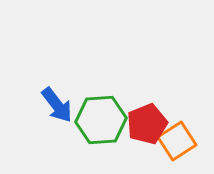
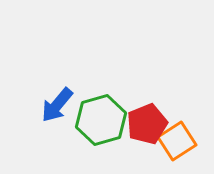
blue arrow: rotated 78 degrees clockwise
green hexagon: rotated 12 degrees counterclockwise
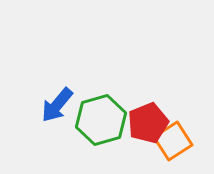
red pentagon: moved 1 px right, 1 px up
orange square: moved 4 px left
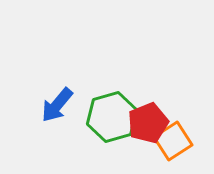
green hexagon: moved 11 px right, 3 px up
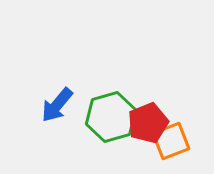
green hexagon: moved 1 px left
orange square: moved 2 px left; rotated 12 degrees clockwise
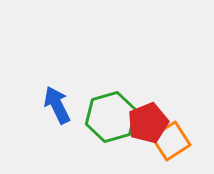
blue arrow: rotated 114 degrees clockwise
orange square: rotated 12 degrees counterclockwise
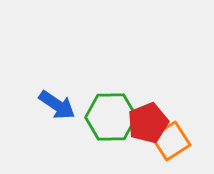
blue arrow: rotated 150 degrees clockwise
green hexagon: rotated 15 degrees clockwise
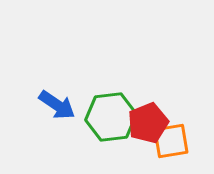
green hexagon: rotated 6 degrees counterclockwise
orange square: rotated 24 degrees clockwise
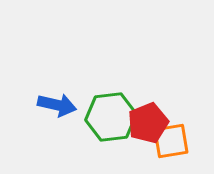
blue arrow: rotated 21 degrees counterclockwise
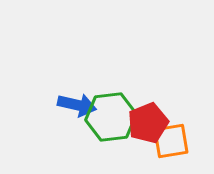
blue arrow: moved 20 px right
